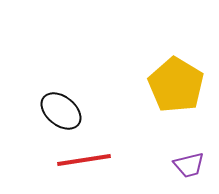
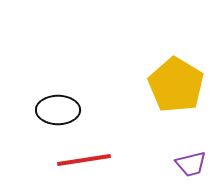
black ellipse: moved 3 px left, 1 px up; rotated 39 degrees counterclockwise
purple trapezoid: moved 2 px right, 1 px up
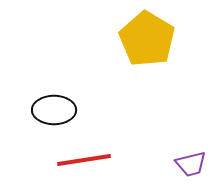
yellow pentagon: moved 29 px left, 46 px up
black ellipse: moved 4 px left
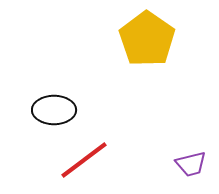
yellow pentagon: rotated 4 degrees clockwise
red line: rotated 28 degrees counterclockwise
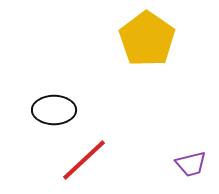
red line: rotated 6 degrees counterclockwise
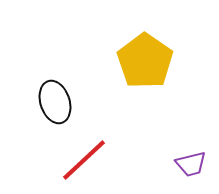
yellow pentagon: moved 2 px left, 22 px down
black ellipse: moved 1 px right, 8 px up; rotated 72 degrees clockwise
